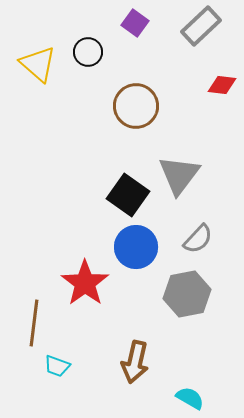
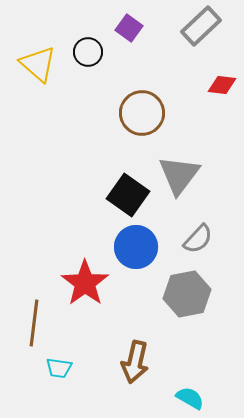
purple square: moved 6 px left, 5 px down
brown circle: moved 6 px right, 7 px down
cyan trapezoid: moved 2 px right, 2 px down; rotated 12 degrees counterclockwise
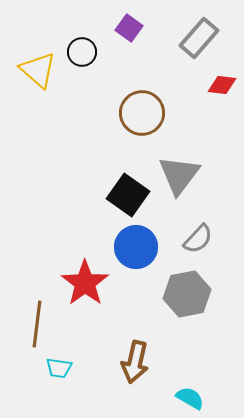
gray rectangle: moved 2 px left, 12 px down; rotated 6 degrees counterclockwise
black circle: moved 6 px left
yellow triangle: moved 6 px down
brown line: moved 3 px right, 1 px down
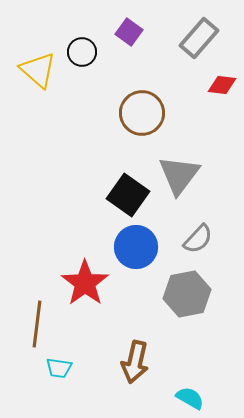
purple square: moved 4 px down
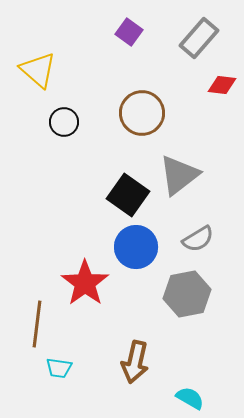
black circle: moved 18 px left, 70 px down
gray triangle: rotated 15 degrees clockwise
gray semicircle: rotated 16 degrees clockwise
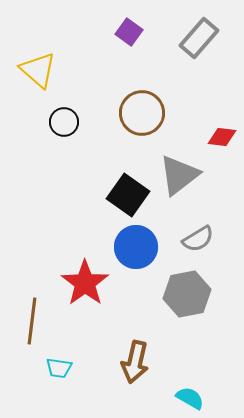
red diamond: moved 52 px down
brown line: moved 5 px left, 3 px up
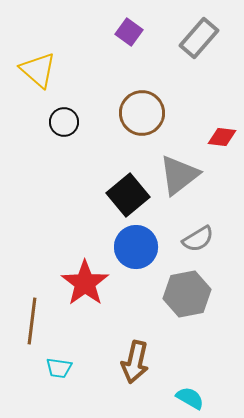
black square: rotated 15 degrees clockwise
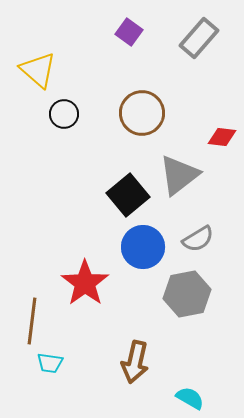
black circle: moved 8 px up
blue circle: moved 7 px right
cyan trapezoid: moved 9 px left, 5 px up
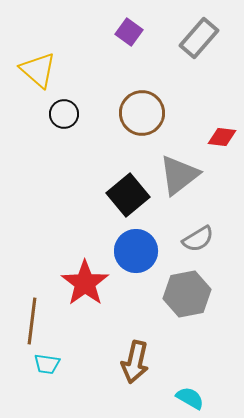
blue circle: moved 7 px left, 4 px down
cyan trapezoid: moved 3 px left, 1 px down
